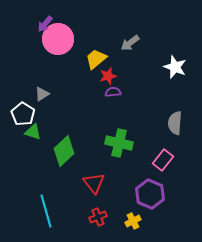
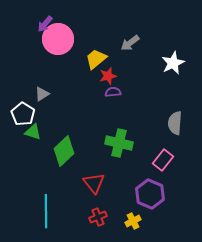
white star: moved 2 px left, 4 px up; rotated 25 degrees clockwise
cyan line: rotated 16 degrees clockwise
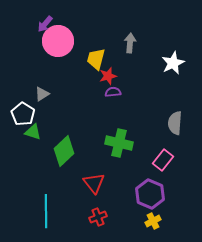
pink circle: moved 2 px down
gray arrow: rotated 132 degrees clockwise
yellow trapezoid: rotated 35 degrees counterclockwise
yellow cross: moved 20 px right
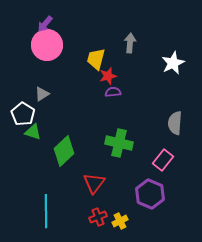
pink circle: moved 11 px left, 4 px down
red triangle: rotated 15 degrees clockwise
yellow cross: moved 33 px left
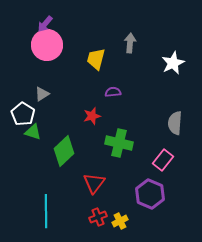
red star: moved 16 px left, 40 px down
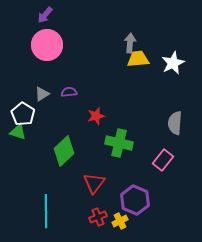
purple arrow: moved 9 px up
yellow trapezoid: moved 42 px right; rotated 70 degrees clockwise
purple semicircle: moved 44 px left
red star: moved 4 px right
green triangle: moved 15 px left
purple hexagon: moved 15 px left, 6 px down
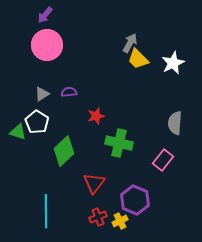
gray arrow: rotated 24 degrees clockwise
yellow trapezoid: rotated 130 degrees counterclockwise
white pentagon: moved 14 px right, 8 px down
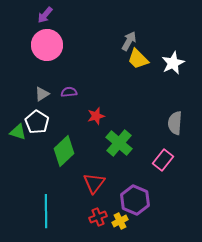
gray arrow: moved 1 px left, 2 px up
green cross: rotated 28 degrees clockwise
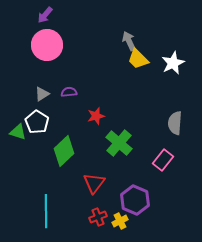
gray arrow: rotated 54 degrees counterclockwise
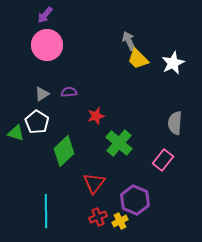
green triangle: moved 2 px left, 1 px down
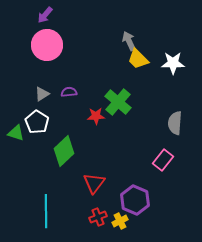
white star: rotated 25 degrees clockwise
red star: rotated 12 degrees clockwise
green cross: moved 1 px left, 41 px up
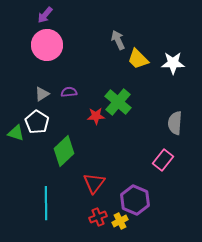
gray arrow: moved 11 px left, 1 px up
cyan line: moved 8 px up
